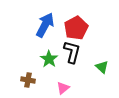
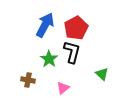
green triangle: moved 7 px down
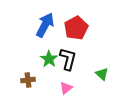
black L-shape: moved 4 px left, 7 px down
brown cross: rotated 16 degrees counterclockwise
pink triangle: moved 3 px right
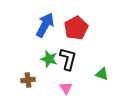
green star: rotated 18 degrees counterclockwise
green triangle: rotated 24 degrees counterclockwise
pink triangle: rotated 24 degrees counterclockwise
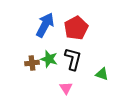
black L-shape: moved 5 px right
brown cross: moved 4 px right, 17 px up
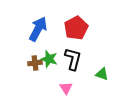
blue arrow: moved 7 px left, 4 px down
brown cross: moved 3 px right
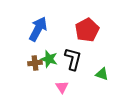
red pentagon: moved 11 px right, 2 px down
pink triangle: moved 4 px left, 1 px up
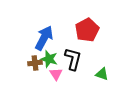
blue arrow: moved 6 px right, 9 px down
pink triangle: moved 6 px left, 13 px up
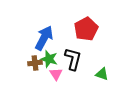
red pentagon: moved 1 px left, 1 px up
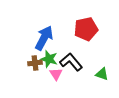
red pentagon: rotated 15 degrees clockwise
black L-shape: moved 2 px left, 3 px down; rotated 55 degrees counterclockwise
